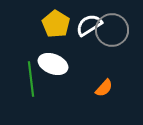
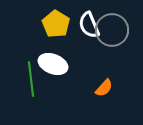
white semicircle: rotated 80 degrees counterclockwise
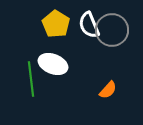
orange semicircle: moved 4 px right, 2 px down
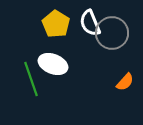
white semicircle: moved 1 px right, 2 px up
gray circle: moved 3 px down
green line: rotated 12 degrees counterclockwise
orange semicircle: moved 17 px right, 8 px up
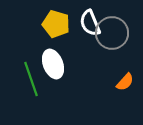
yellow pentagon: rotated 16 degrees counterclockwise
white ellipse: rotated 48 degrees clockwise
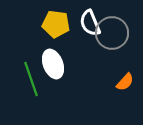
yellow pentagon: rotated 8 degrees counterclockwise
